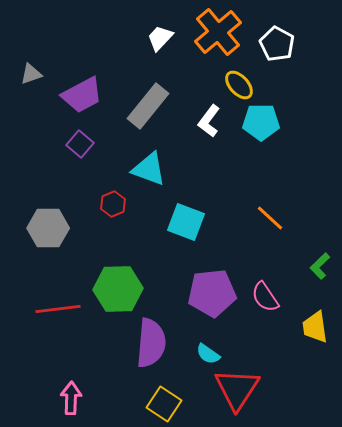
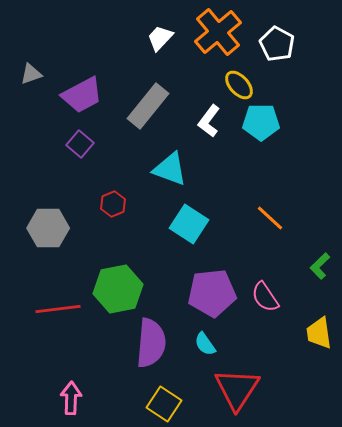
cyan triangle: moved 21 px right
cyan square: moved 3 px right, 2 px down; rotated 12 degrees clockwise
green hexagon: rotated 9 degrees counterclockwise
yellow trapezoid: moved 4 px right, 6 px down
cyan semicircle: moved 3 px left, 10 px up; rotated 20 degrees clockwise
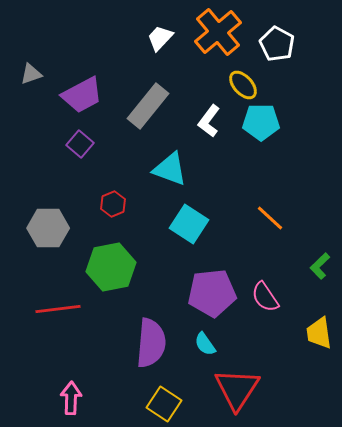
yellow ellipse: moved 4 px right
green hexagon: moved 7 px left, 22 px up
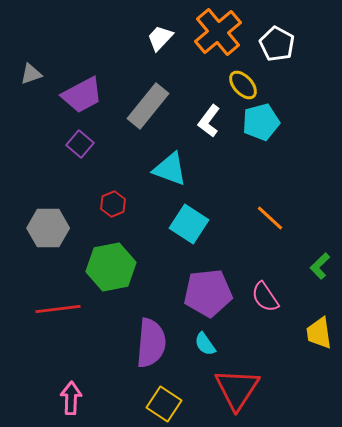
cyan pentagon: rotated 15 degrees counterclockwise
purple pentagon: moved 4 px left
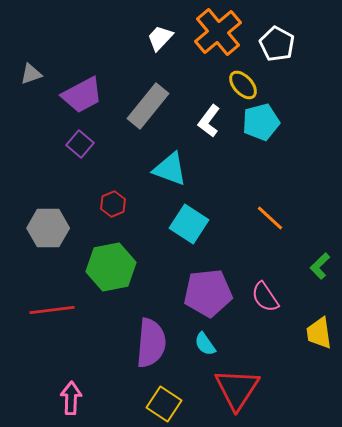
red line: moved 6 px left, 1 px down
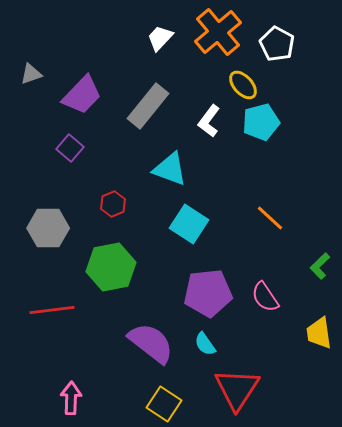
purple trapezoid: rotated 18 degrees counterclockwise
purple square: moved 10 px left, 4 px down
purple semicircle: rotated 57 degrees counterclockwise
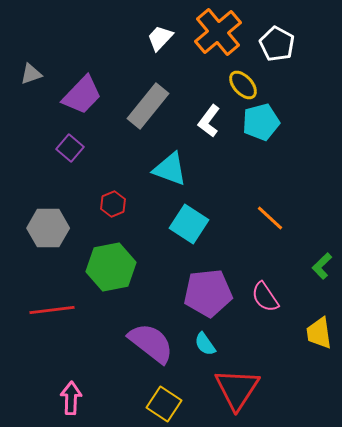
green L-shape: moved 2 px right
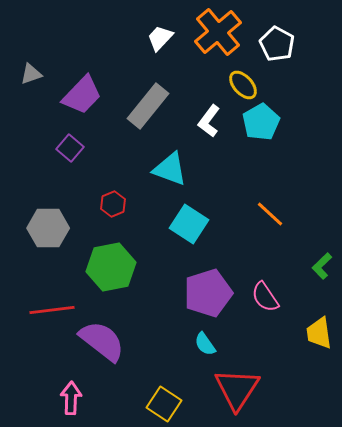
cyan pentagon: rotated 15 degrees counterclockwise
orange line: moved 4 px up
purple pentagon: rotated 12 degrees counterclockwise
purple semicircle: moved 49 px left, 2 px up
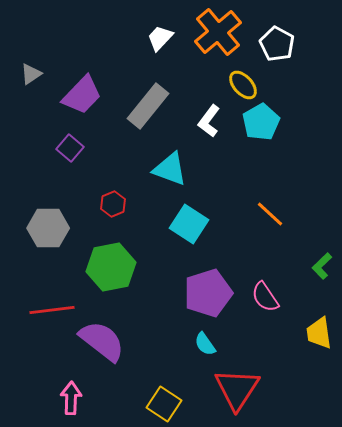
gray triangle: rotated 15 degrees counterclockwise
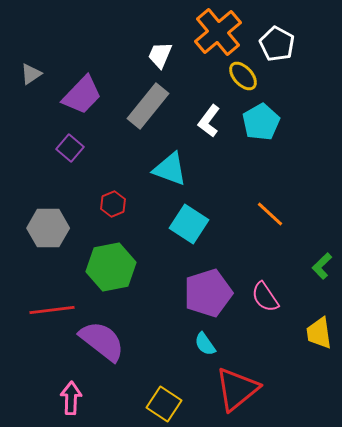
white trapezoid: moved 17 px down; rotated 20 degrees counterclockwise
yellow ellipse: moved 9 px up
red triangle: rotated 18 degrees clockwise
